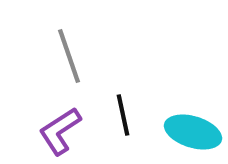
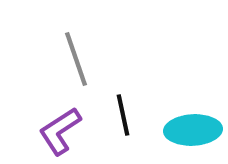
gray line: moved 7 px right, 3 px down
cyan ellipse: moved 2 px up; rotated 20 degrees counterclockwise
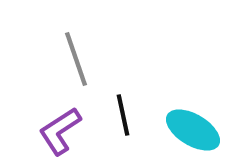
cyan ellipse: rotated 34 degrees clockwise
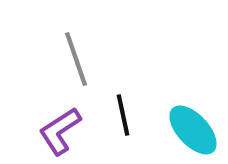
cyan ellipse: rotated 16 degrees clockwise
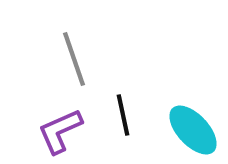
gray line: moved 2 px left
purple L-shape: rotated 9 degrees clockwise
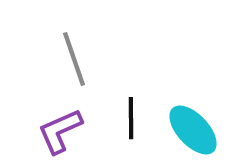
black line: moved 8 px right, 3 px down; rotated 12 degrees clockwise
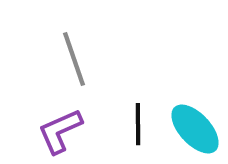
black line: moved 7 px right, 6 px down
cyan ellipse: moved 2 px right, 1 px up
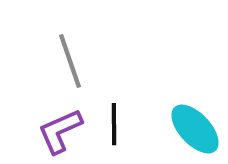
gray line: moved 4 px left, 2 px down
black line: moved 24 px left
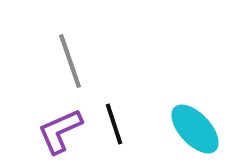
black line: rotated 18 degrees counterclockwise
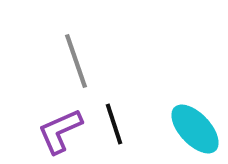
gray line: moved 6 px right
